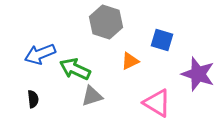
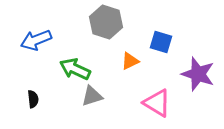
blue square: moved 1 px left, 2 px down
blue arrow: moved 4 px left, 14 px up
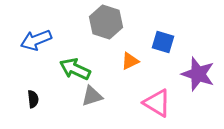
blue square: moved 2 px right
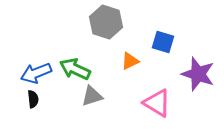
blue arrow: moved 33 px down
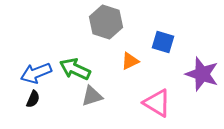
purple star: moved 4 px right
black semicircle: rotated 30 degrees clockwise
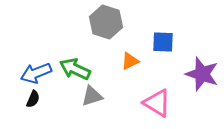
blue square: rotated 15 degrees counterclockwise
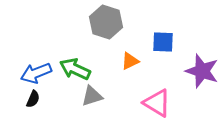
purple star: moved 3 px up
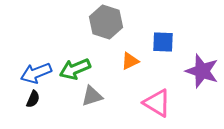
green arrow: rotated 48 degrees counterclockwise
